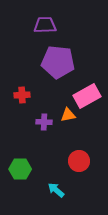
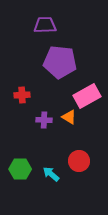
purple pentagon: moved 2 px right
orange triangle: moved 1 px right, 2 px down; rotated 42 degrees clockwise
purple cross: moved 2 px up
cyan arrow: moved 5 px left, 16 px up
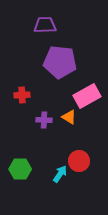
cyan arrow: moved 9 px right; rotated 84 degrees clockwise
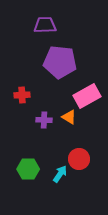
red circle: moved 2 px up
green hexagon: moved 8 px right
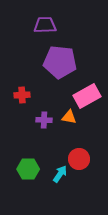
orange triangle: rotated 21 degrees counterclockwise
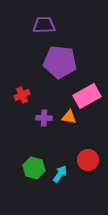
purple trapezoid: moved 1 px left
red cross: rotated 21 degrees counterclockwise
purple cross: moved 2 px up
red circle: moved 9 px right, 1 px down
green hexagon: moved 6 px right, 1 px up; rotated 15 degrees clockwise
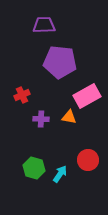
purple cross: moved 3 px left, 1 px down
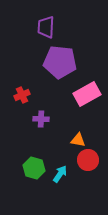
purple trapezoid: moved 2 px right, 2 px down; rotated 85 degrees counterclockwise
pink rectangle: moved 2 px up
orange triangle: moved 9 px right, 23 px down
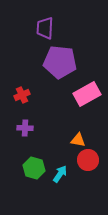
purple trapezoid: moved 1 px left, 1 px down
purple cross: moved 16 px left, 9 px down
